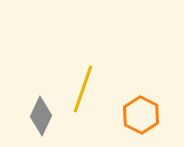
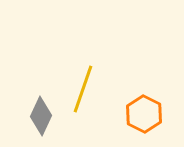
orange hexagon: moved 3 px right, 1 px up
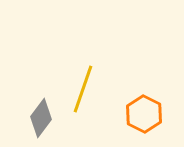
gray diamond: moved 2 px down; rotated 12 degrees clockwise
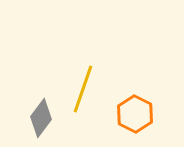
orange hexagon: moved 9 px left
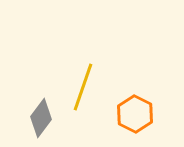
yellow line: moved 2 px up
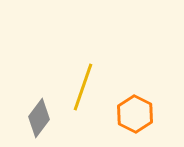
gray diamond: moved 2 px left
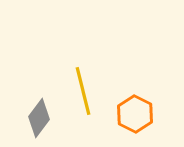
yellow line: moved 4 px down; rotated 33 degrees counterclockwise
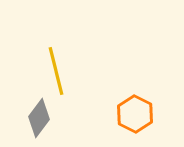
yellow line: moved 27 px left, 20 px up
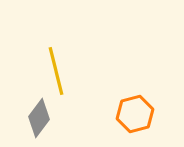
orange hexagon: rotated 18 degrees clockwise
